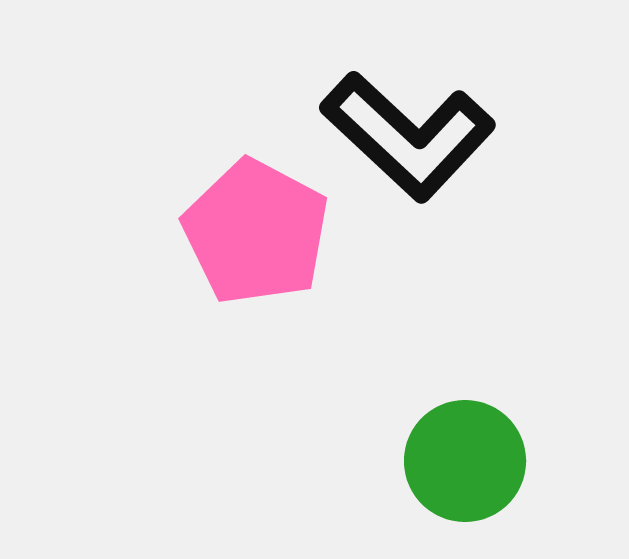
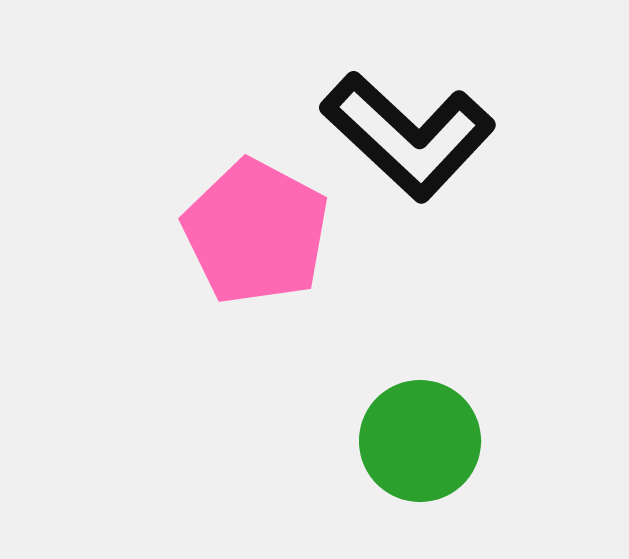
green circle: moved 45 px left, 20 px up
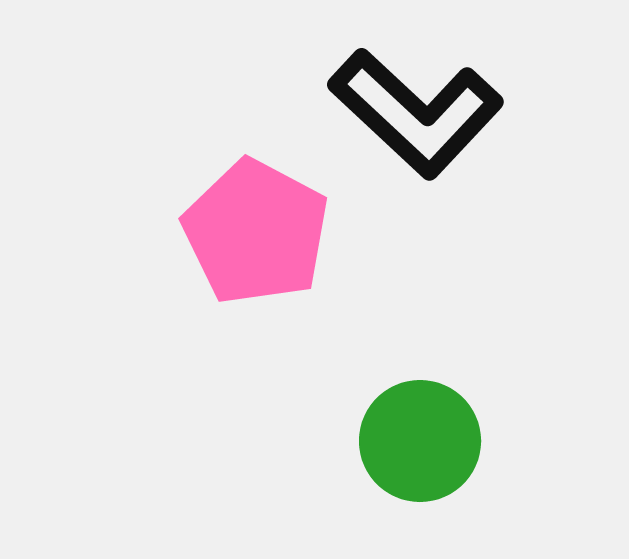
black L-shape: moved 8 px right, 23 px up
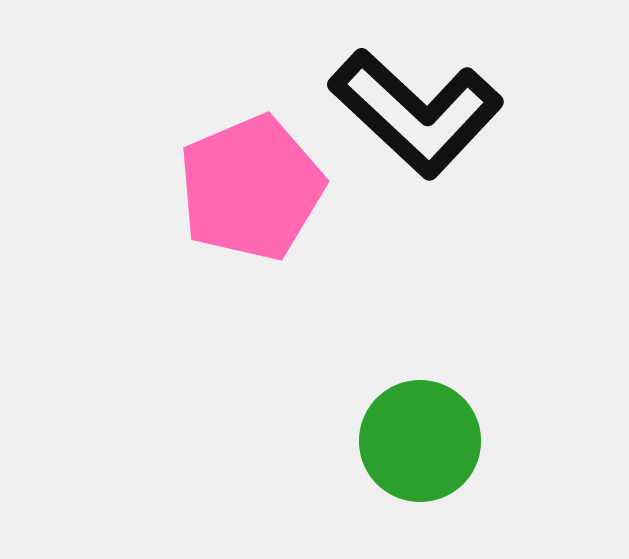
pink pentagon: moved 5 px left, 44 px up; rotated 21 degrees clockwise
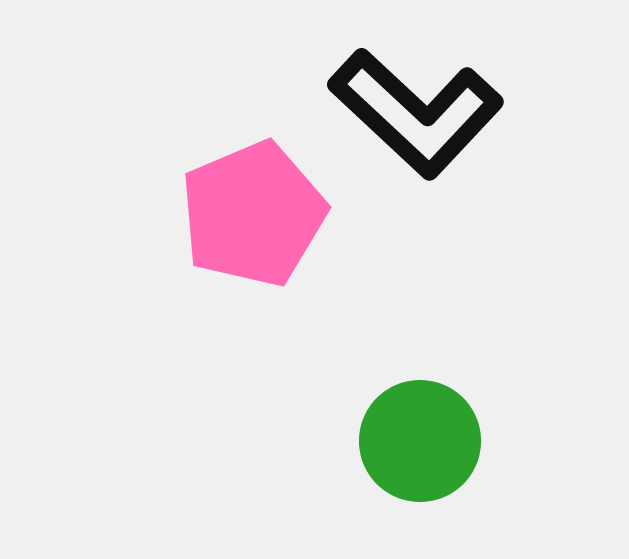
pink pentagon: moved 2 px right, 26 px down
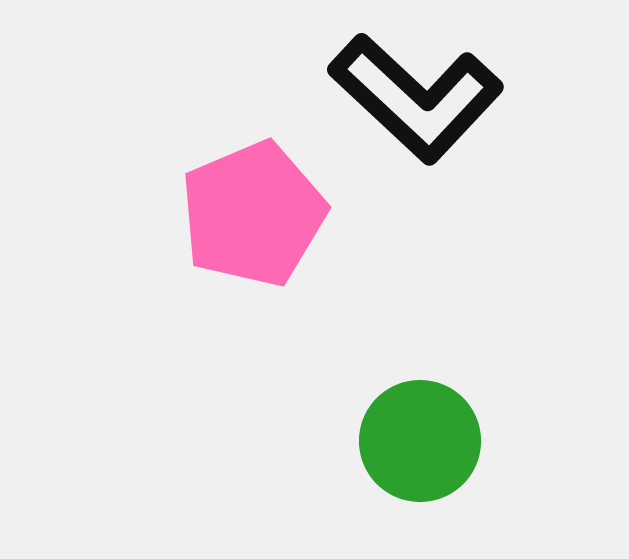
black L-shape: moved 15 px up
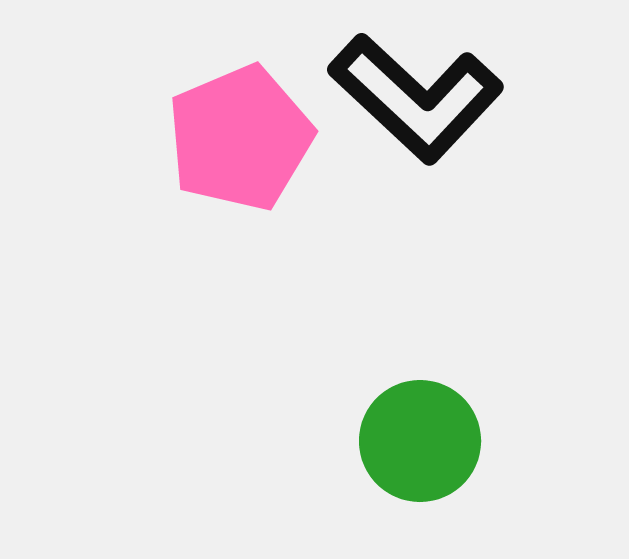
pink pentagon: moved 13 px left, 76 px up
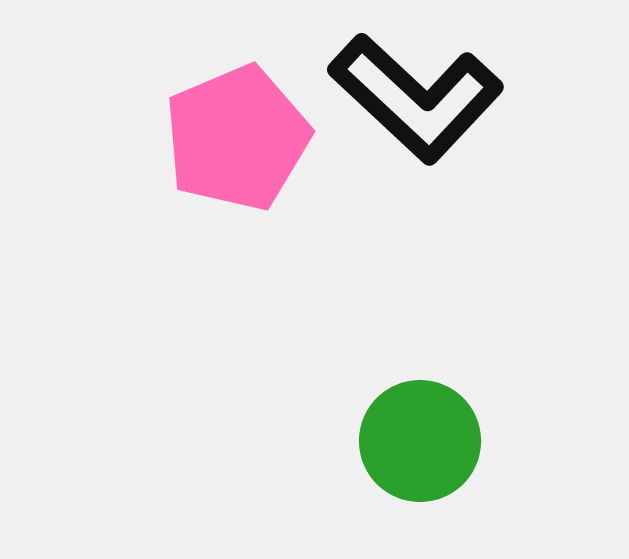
pink pentagon: moved 3 px left
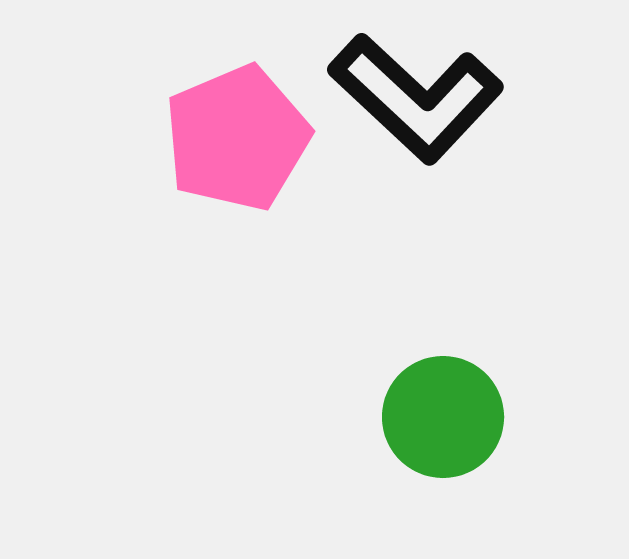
green circle: moved 23 px right, 24 px up
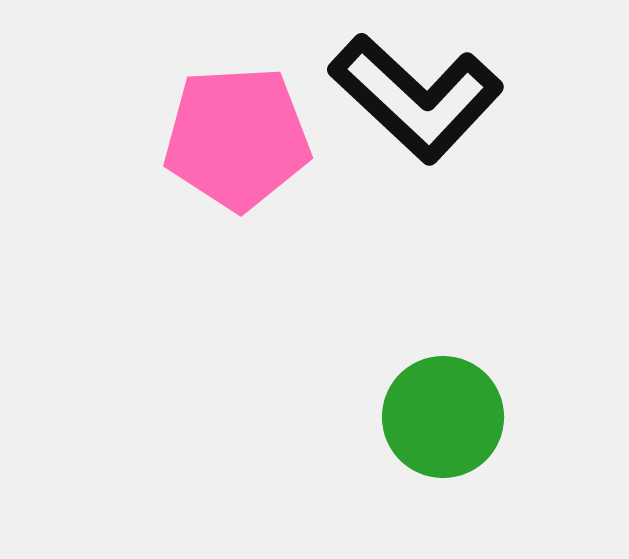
pink pentagon: rotated 20 degrees clockwise
